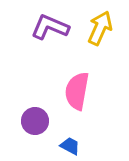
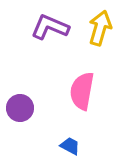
yellow arrow: rotated 8 degrees counterclockwise
pink semicircle: moved 5 px right
purple circle: moved 15 px left, 13 px up
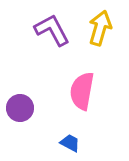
purple L-shape: moved 2 px right, 3 px down; rotated 39 degrees clockwise
blue trapezoid: moved 3 px up
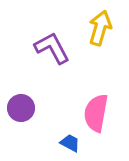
purple L-shape: moved 18 px down
pink semicircle: moved 14 px right, 22 px down
purple circle: moved 1 px right
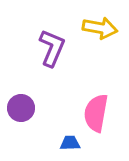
yellow arrow: rotated 84 degrees clockwise
purple L-shape: rotated 51 degrees clockwise
blue trapezoid: rotated 30 degrees counterclockwise
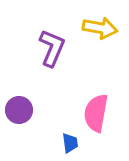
purple circle: moved 2 px left, 2 px down
blue trapezoid: rotated 85 degrees clockwise
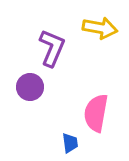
purple circle: moved 11 px right, 23 px up
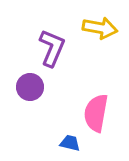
blue trapezoid: rotated 70 degrees counterclockwise
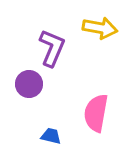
purple circle: moved 1 px left, 3 px up
blue trapezoid: moved 19 px left, 7 px up
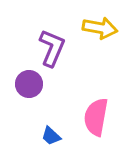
pink semicircle: moved 4 px down
blue trapezoid: rotated 150 degrees counterclockwise
